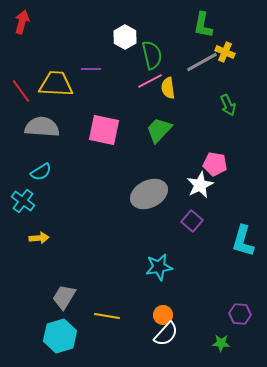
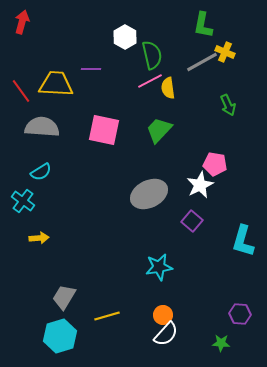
yellow line: rotated 25 degrees counterclockwise
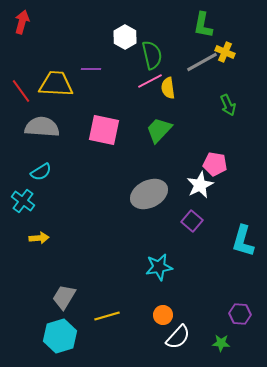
white semicircle: moved 12 px right, 3 px down
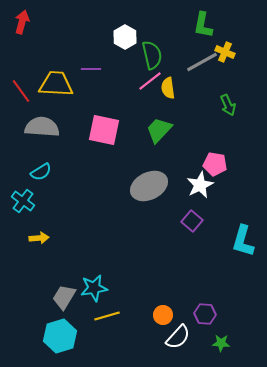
pink line: rotated 10 degrees counterclockwise
gray ellipse: moved 8 px up
cyan star: moved 65 px left, 21 px down
purple hexagon: moved 35 px left
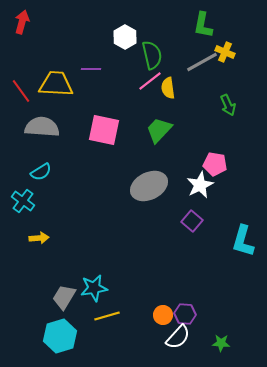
purple hexagon: moved 20 px left
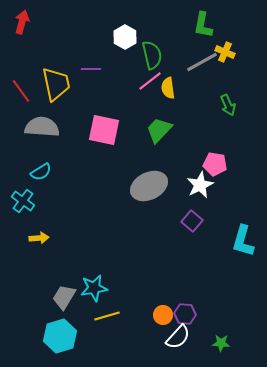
yellow trapezoid: rotated 75 degrees clockwise
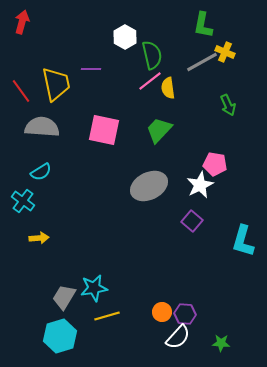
orange circle: moved 1 px left, 3 px up
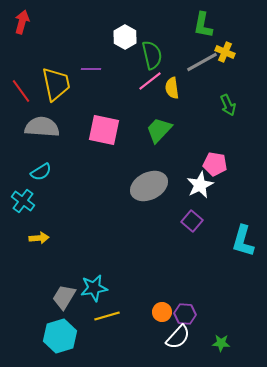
yellow semicircle: moved 4 px right
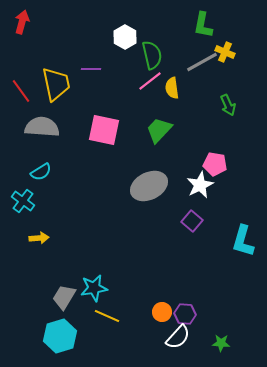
yellow line: rotated 40 degrees clockwise
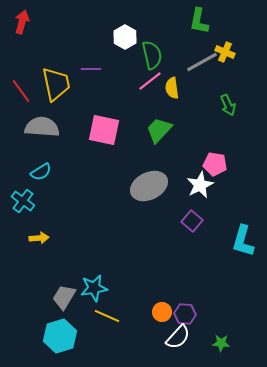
green L-shape: moved 4 px left, 4 px up
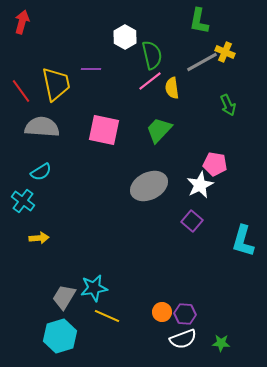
white semicircle: moved 5 px right, 2 px down; rotated 28 degrees clockwise
